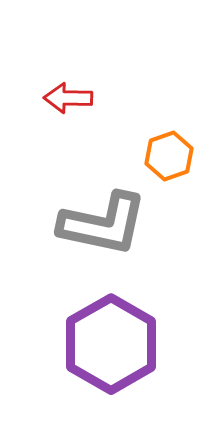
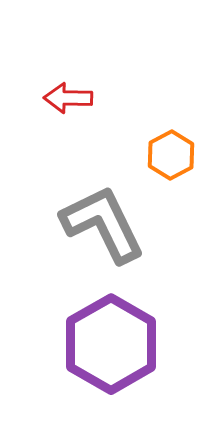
orange hexagon: moved 2 px right, 1 px up; rotated 9 degrees counterclockwise
gray L-shape: rotated 128 degrees counterclockwise
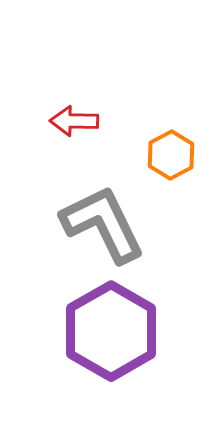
red arrow: moved 6 px right, 23 px down
purple hexagon: moved 13 px up
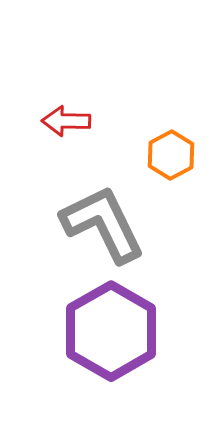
red arrow: moved 8 px left
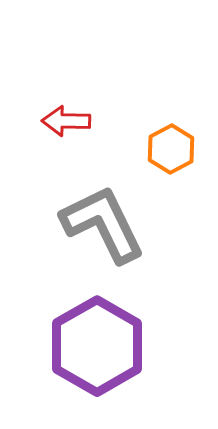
orange hexagon: moved 6 px up
purple hexagon: moved 14 px left, 15 px down
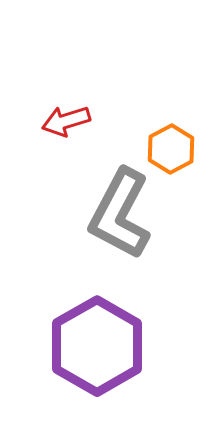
red arrow: rotated 18 degrees counterclockwise
gray L-shape: moved 17 px right, 10 px up; rotated 126 degrees counterclockwise
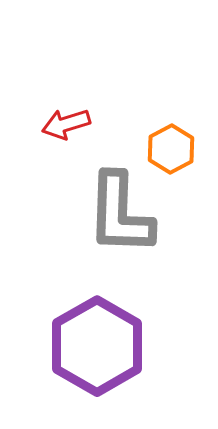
red arrow: moved 3 px down
gray L-shape: rotated 26 degrees counterclockwise
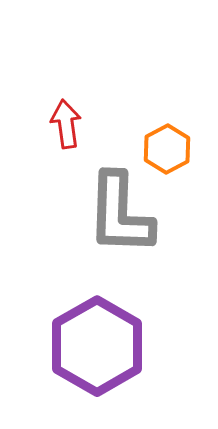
red arrow: rotated 99 degrees clockwise
orange hexagon: moved 4 px left
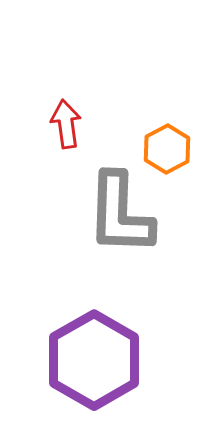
purple hexagon: moved 3 px left, 14 px down
